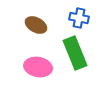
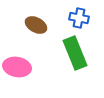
pink ellipse: moved 21 px left
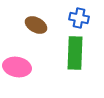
green rectangle: rotated 24 degrees clockwise
